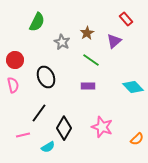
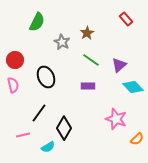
purple triangle: moved 5 px right, 24 px down
pink star: moved 14 px right, 8 px up
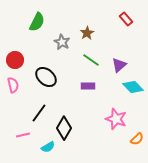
black ellipse: rotated 25 degrees counterclockwise
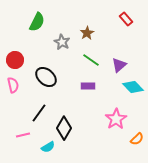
pink star: rotated 20 degrees clockwise
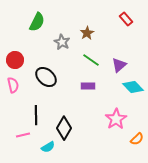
black line: moved 3 px left, 2 px down; rotated 36 degrees counterclockwise
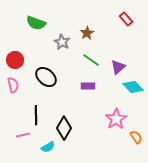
green semicircle: moved 1 px left, 1 px down; rotated 84 degrees clockwise
purple triangle: moved 1 px left, 2 px down
orange semicircle: moved 1 px left, 2 px up; rotated 80 degrees counterclockwise
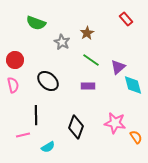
black ellipse: moved 2 px right, 4 px down
cyan diamond: moved 2 px up; rotated 30 degrees clockwise
pink star: moved 1 px left, 4 px down; rotated 30 degrees counterclockwise
black diamond: moved 12 px right, 1 px up; rotated 10 degrees counterclockwise
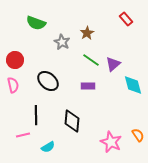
purple triangle: moved 5 px left, 3 px up
pink star: moved 4 px left, 19 px down; rotated 15 degrees clockwise
black diamond: moved 4 px left, 6 px up; rotated 15 degrees counterclockwise
orange semicircle: moved 2 px right, 2 px up
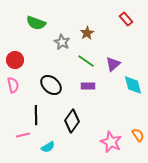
green line: moved 5 px left, 1 px down
black ellipse: moved 3 px right, 4 px down
black diamond: rotated 30 degrees clockwise
